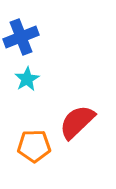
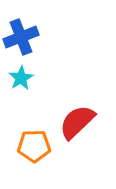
cyan star: moved 6 px left, 1 px up
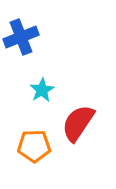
cyan star: moved 21 px right, 12 px down
red semicircle: moved 1 px right, 1 px down; rotated 12 degrees counterclockwise
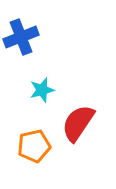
cyan star: rotated 15 degrees clockwise
orange pentagon: rotated 12 degrees counterclockwise
